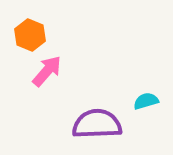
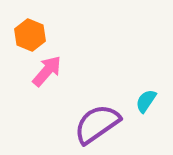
cyan semicircle: rotated 40 degrees counterclockwise
purple semicircle: rotated 33 degrees counterclockwise
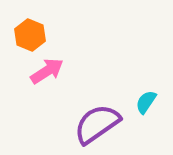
pink arrow: rotated 16 degrees clockwise
cyan semicircle: moved 1 px down
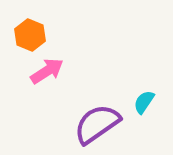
cyan semicircle: moved 2 px left
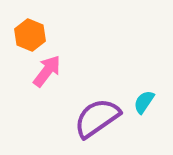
pink arrow: rotated 20 degrees counterclockwise
purple semicircle: moved 6 px up
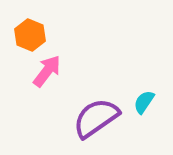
purple semicircle: moved 1 px left
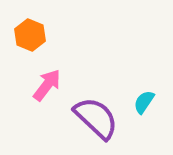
pink arrow: moved 14 px down
purple semicircle: rotated 78 degrees clockwise
